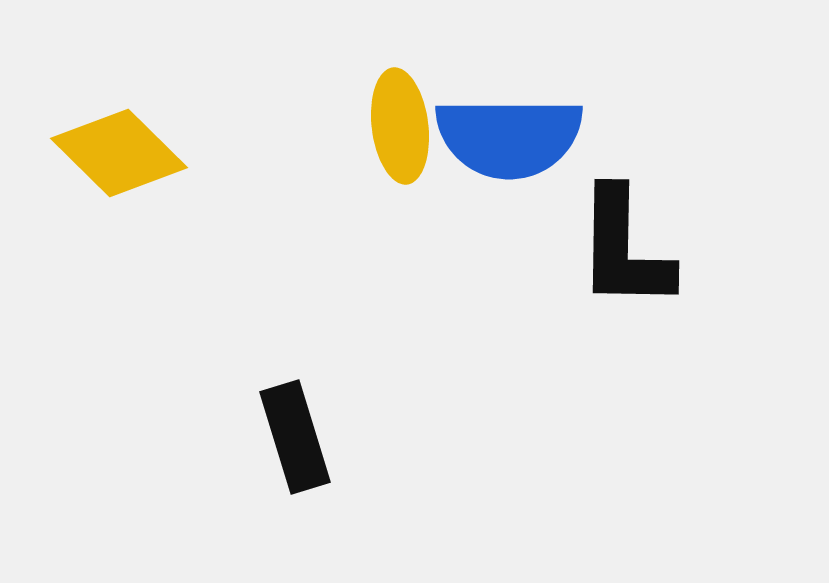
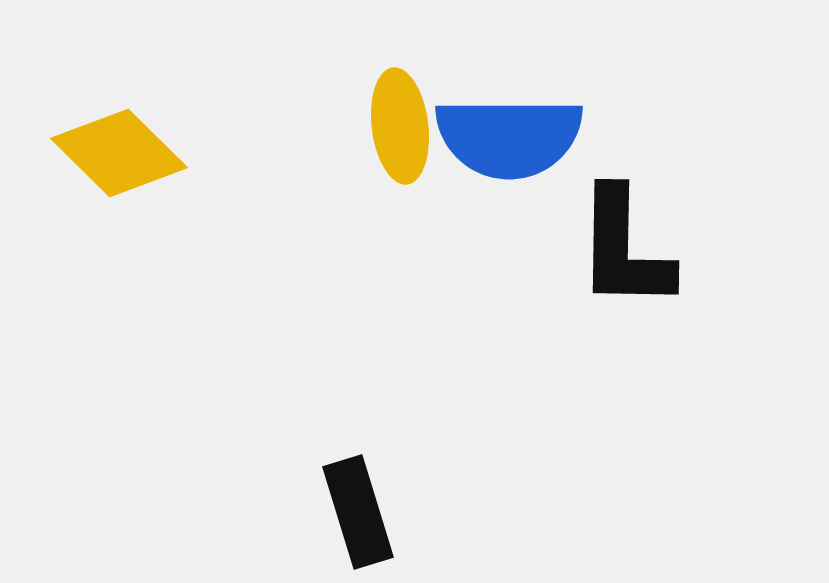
black rectangle: moved 63 px right, 75 px down
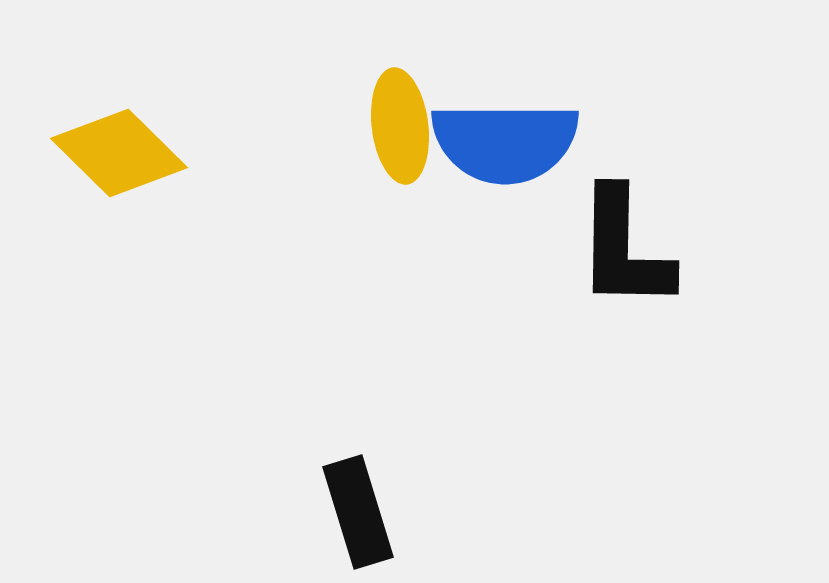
blue semicircle: moved 4 px left, 5 px down
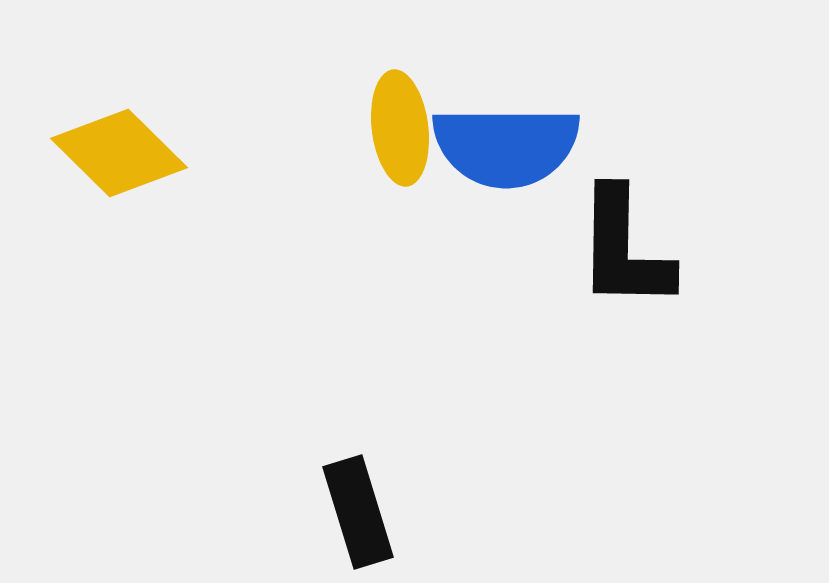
yellow ellipse: moved 2 px down
blue semicircle: moved 1 px right, 4 px down
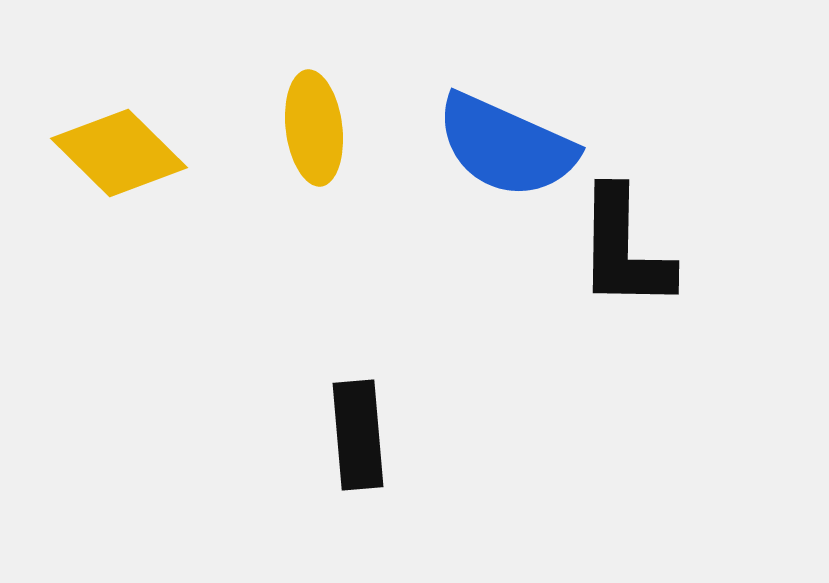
yellow ellipse: moved 86 px left
blue semicircle: rotated 24 degrees clockwise
black rectangle: moved 77 px up; rotated 12 degrees clockwise
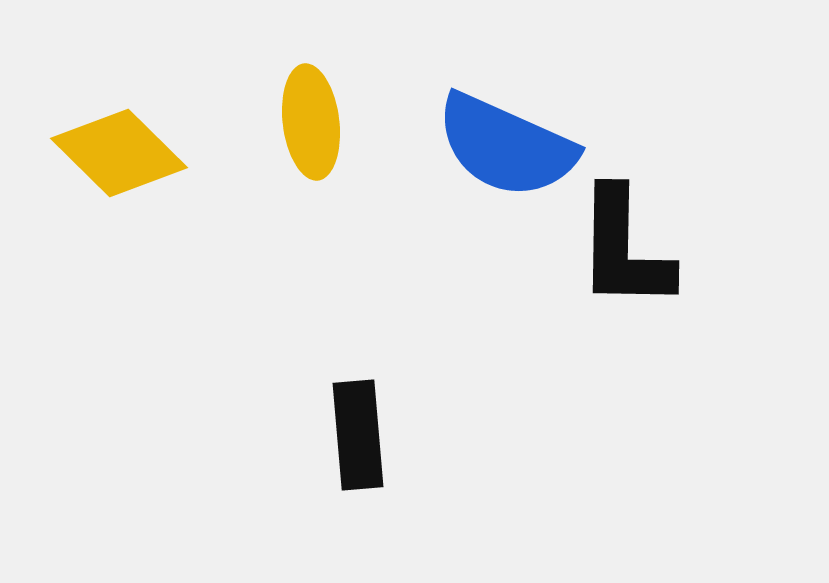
yellow ellipse: moved 3 px left, 6 px up
